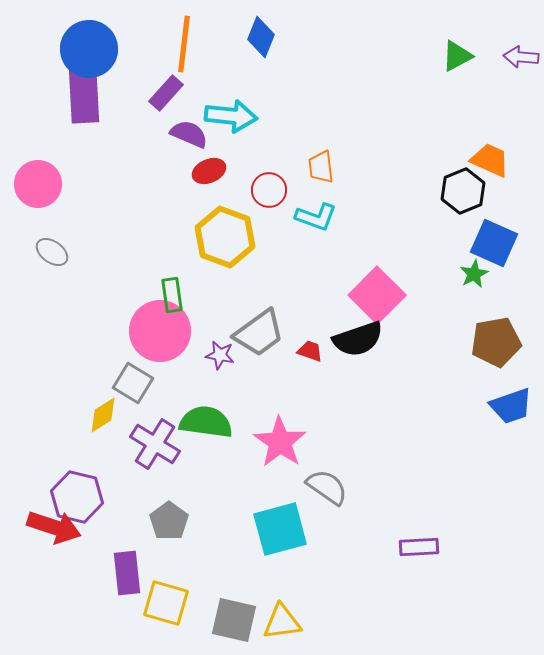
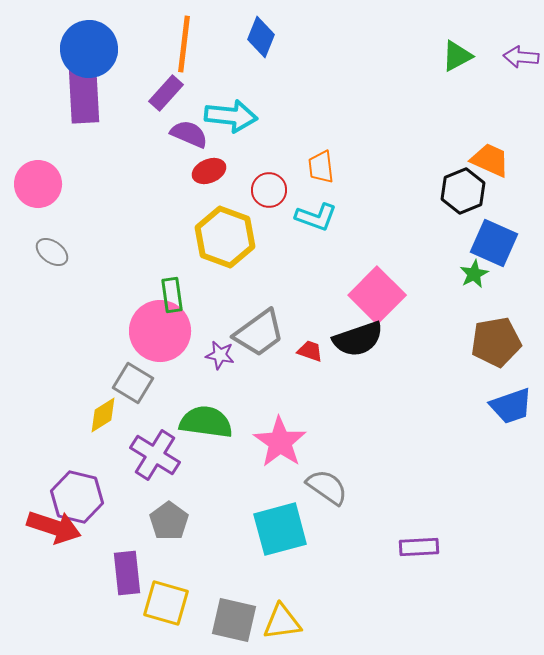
purple cross at (155, 444): moved 11 px down
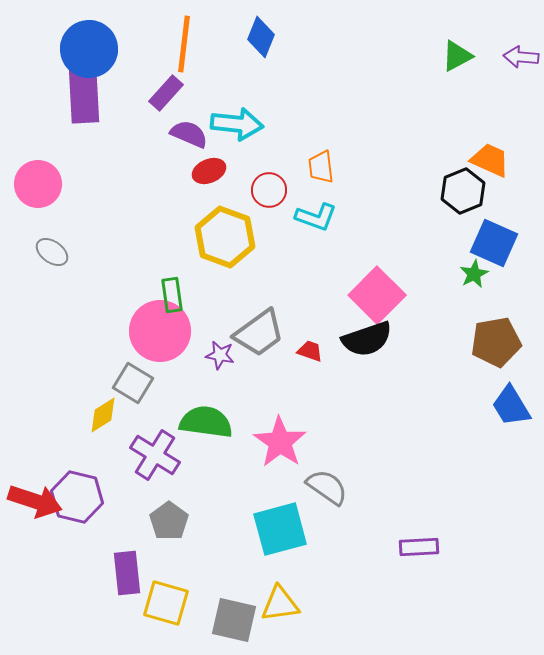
cyan arrow at (231, 116): moved 6 px right, 8 px down
black semicircle at (358, 339): moved 9 px right
blue trapezoid at (511, 406): rotated 78 degrees clockwise
red arrow at (54, 527): moved 19 px left, 26 px up
yellow triangle at (282, 622): moved 2 px left, 18 px up
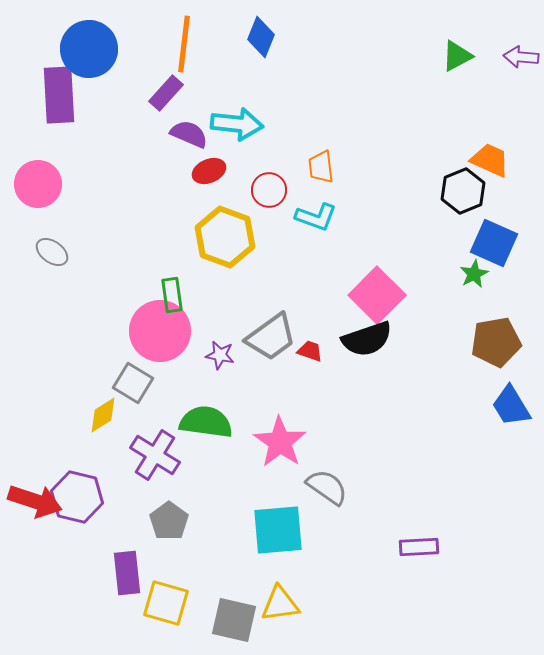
purple rectangle at (84, 95): moved 25 px left
gray trapezoid at (259, 333): moved 12 px right, 4 px down
cyan square at (280, 529): moved 2 px left, 1 px down; rotated 10 degrees clockwise
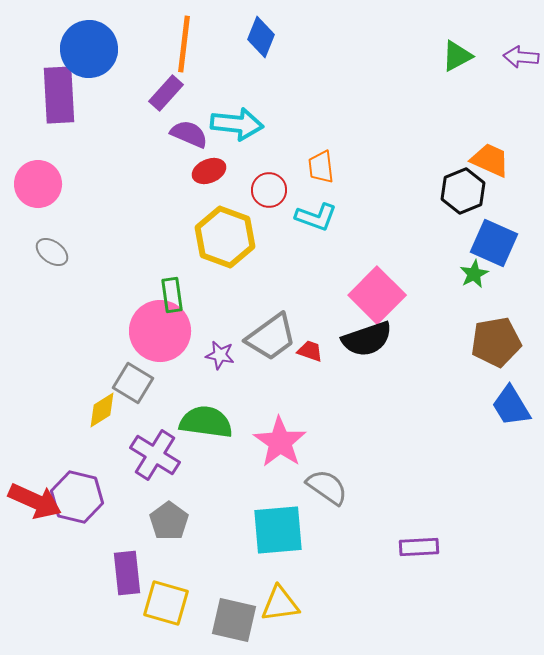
yellow diamond at (103, 415): moved 1 px left, 5 px up
red arrow at (35, 501): rotated 6 degrees clockwise
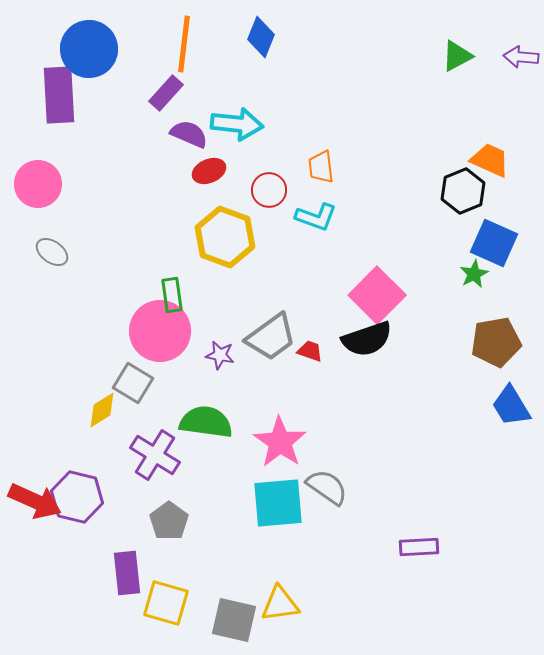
cyan square at (278, 530): moved 27 px up
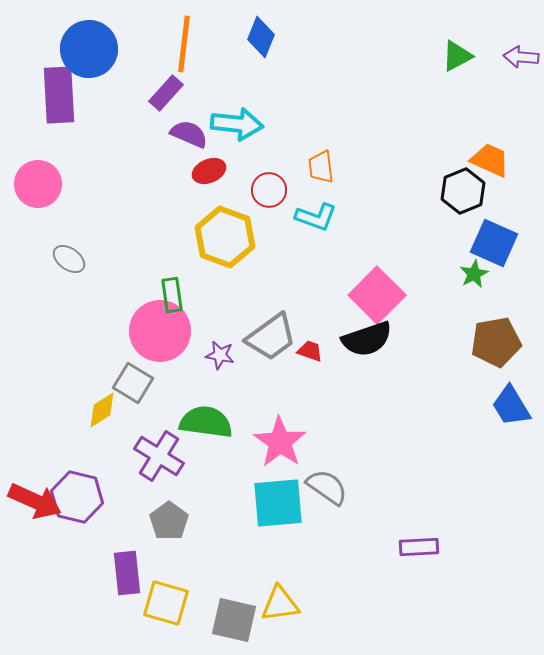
gray ellipse at (52, 252): moved 17 px right, 7 px down
purple cross at (155, 455): moved 4 px right, 1 px down
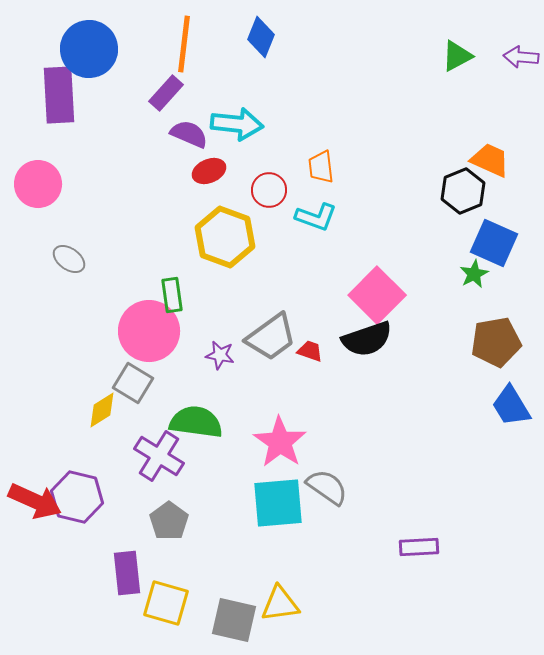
pink circle at (160, 331): moved 11 px left
green semicircle at (206, 422): moved 10 px left
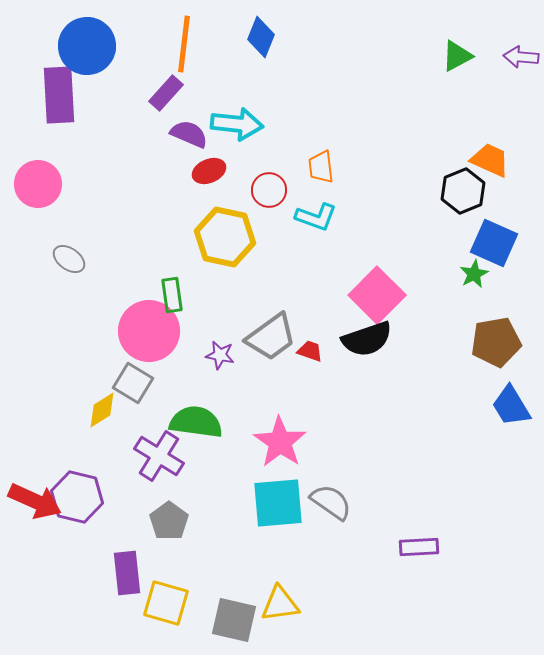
blue circle at (89, 49): moved 2 px left, 3 px up
yellow hexagon at (225, 237): rotated 8 degrees counterclockwise
gray semicircle at (327, 487): moved 4 px right, 15 px down
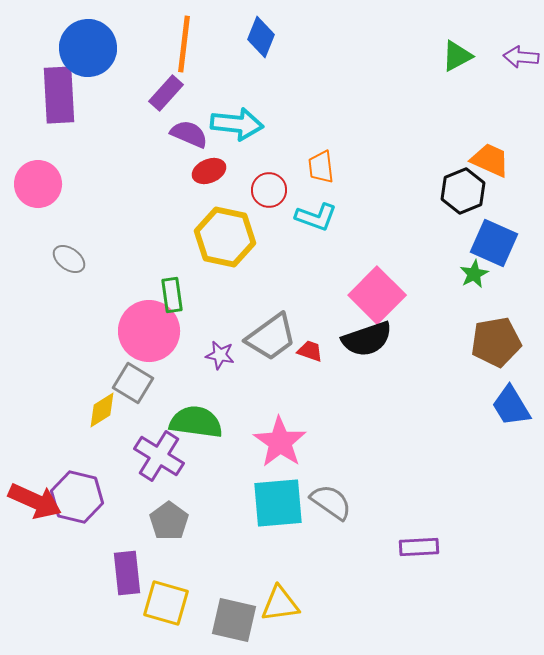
blue circle at (87, 46): moved 1 px right, 2 px down
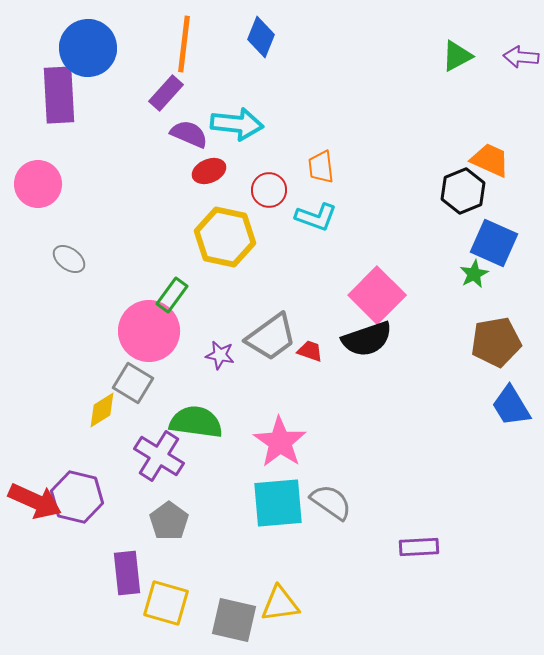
green rectangle at (172, 295): rotated 44 degrees clockwise
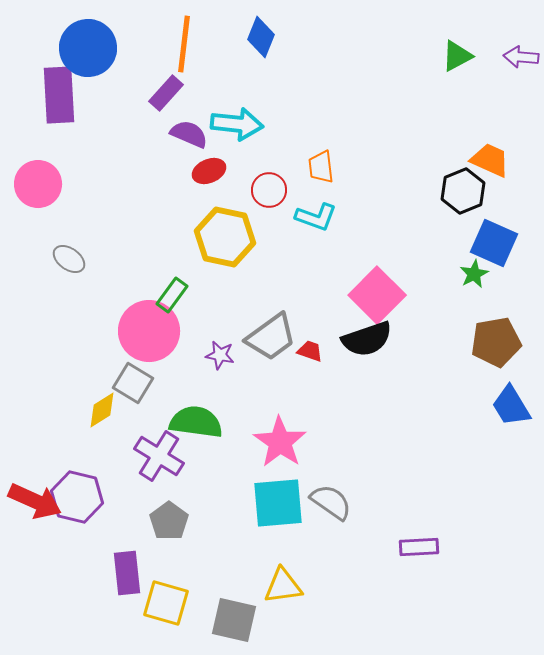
yellow triangle at (280, 604): moved 3 px right, 18 px up
